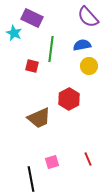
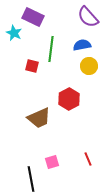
purple rectangle: moved 1 px right, 1 px up
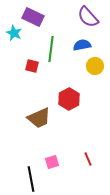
yellow circle: moved 6 px right
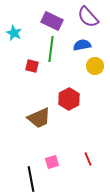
purple rectangle: moved 19 px right, 4 px down
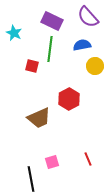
green line: moved 1 px left
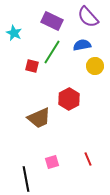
green line: moved 2 px right, 3 px down; rotated 25 degrees clockwise
black line: moved 5 px left
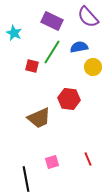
blue semicircle: moved 3 px left, 2 px down
yellow circle: moved 2 px left, 1 px down
red hexagon: rotated 25 degrees counterclockwise
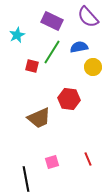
cyan star: moved 3 px right, 2 px down; rotated 21 degrees clockwise
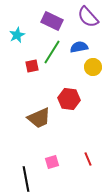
red square: rotated 24 degrees counterclockwise
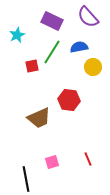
red hexagon: moved 1 px down
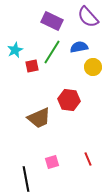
cyan star: moved 2 px left, 15 px down
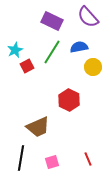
red square: moved 5 px left; rotated 16 degrees counterclockwise
red hexagon: rotated 20 degrees clockwise
brown trapezoid: moved 1 px left, 9 px down
black line: moved 5 px left, 21 px up; rotated 20 degrees clockwise
